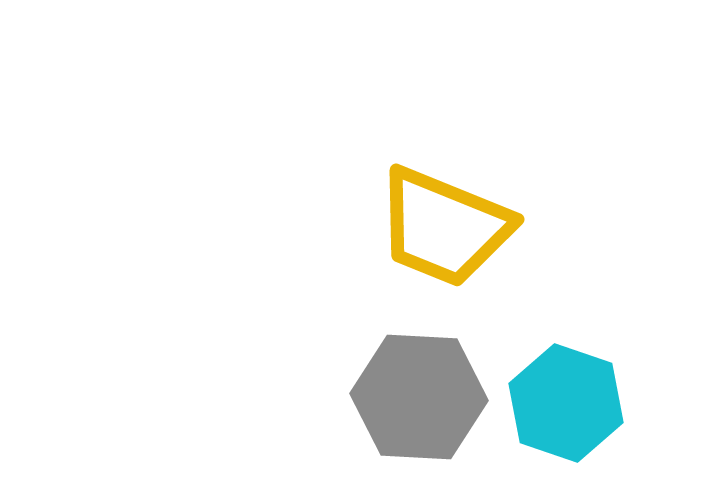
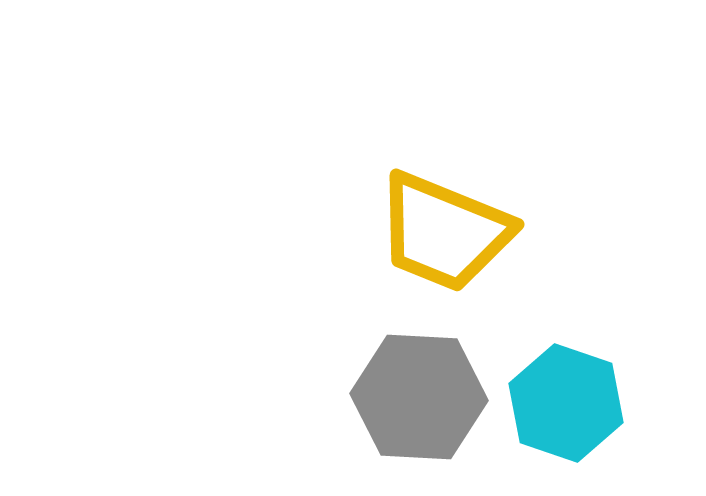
yellow trapezoid: moved 5 px down
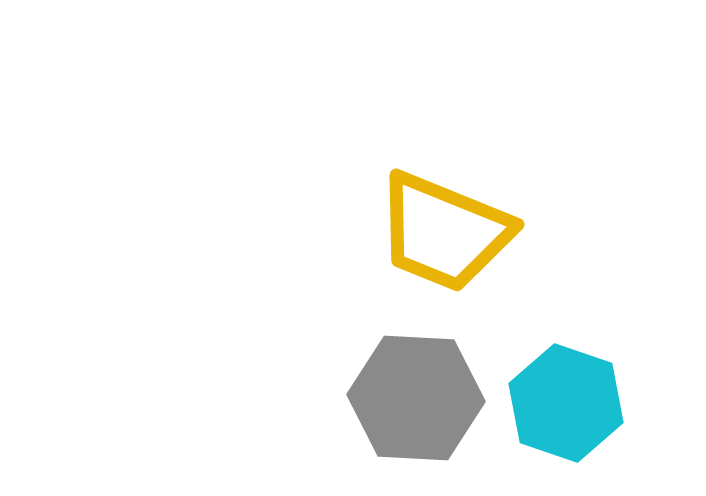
gray hexagon: moved 3 px left, 1 px down
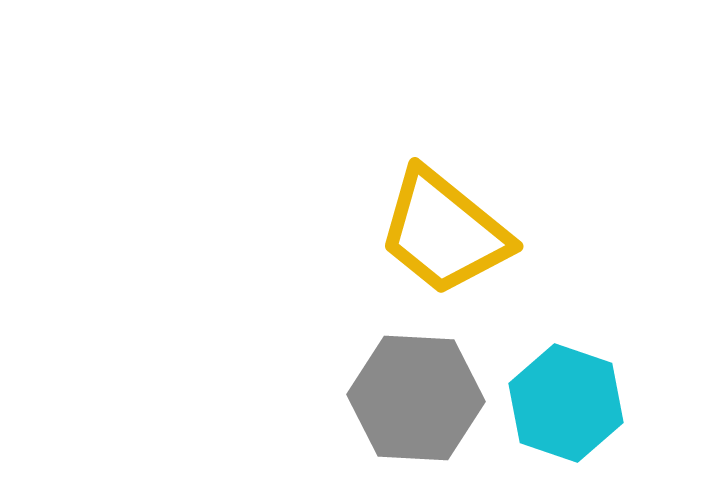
yellow trapezoid: rotated 17 degrees clockwise
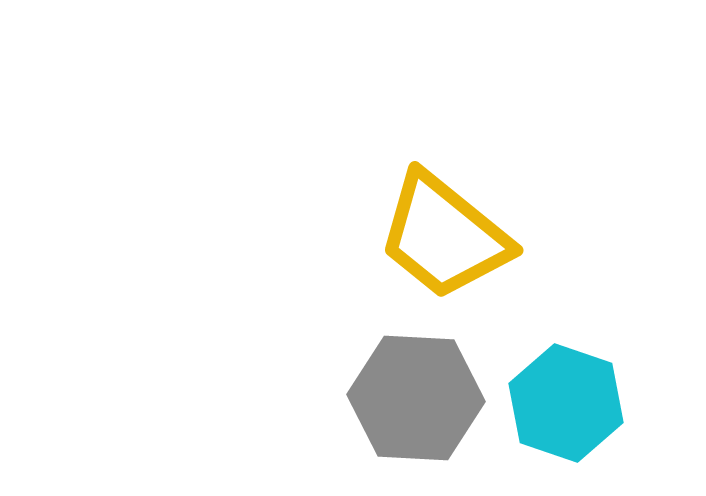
yellow trapezoid: moved 4 px down
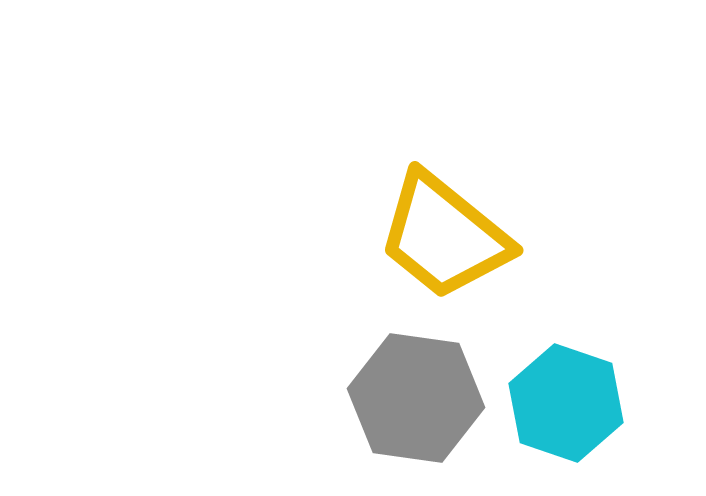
gray hexagon: rotated 5 degrees clockwise
